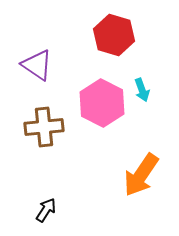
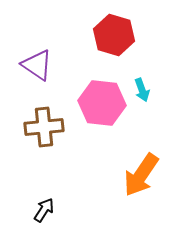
pink hexagon: rotated 21 degrees counterclockwise
black arrow: moved 2 px left
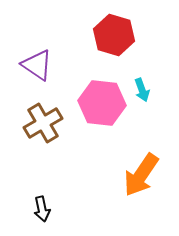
brown cross: moved 1 px left, 4 px up; rotated 24 degrees counterclockwise
black arrow: moved 2 px left, 1 px up; rotated 135 degrees clockwise
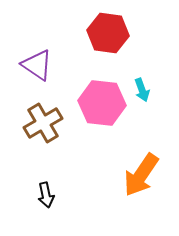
red hexagon: moved 6 px left, 2 px up; rotated 9 degrees counterclockwise
black arrow: moved 4 px right, 14 px up
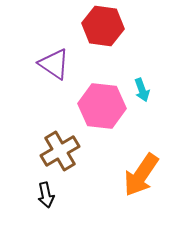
red hexagon: moved 5 px left, 7 px up
purple triangle: moved 17 px right, 1 px up
pink hexagon: moved 3 px down
brown cross: moved 17 px right, 28 px down
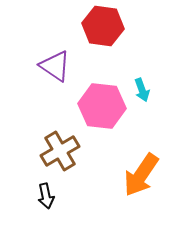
purple triangle: moved 1 px right, 2 px down
black arrow: moved 1 px down
